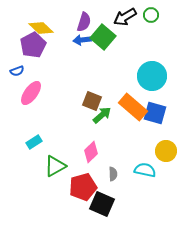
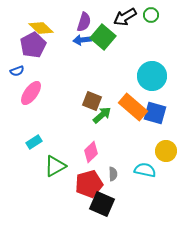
red pentagon: moved 6 px right, 3 px up
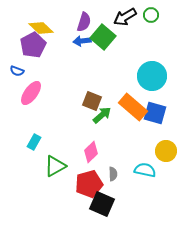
blue arrow: moved 1 px down
blue semicircle: rotated 40 degrees clockwise
cyan rectangle: rotated 28 degrees counterclockwise
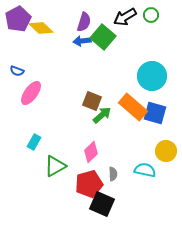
purple pentagon: moved 15 px left, 26 px up
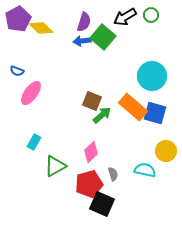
gray semicircle: rotated 16 degrees counterclockwise
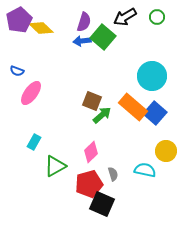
green circle: moved 6 px right, 2 px down
purple pentagon: moved 1 px right, 1 px down
blue square: rotated 25 degrees clockwise
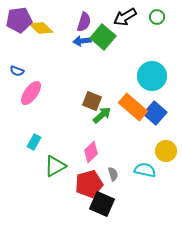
purple pentagon: rotated 20 degrees clockwise
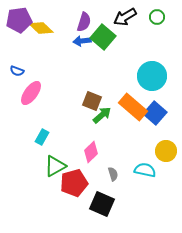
cyan rectangle: moved 8 px right, 5 px up
red pentagon: moved 15 px left, 1 px up
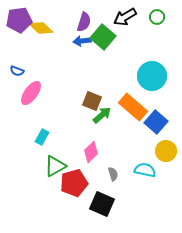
blue square: moved 1 px right, 9 px down
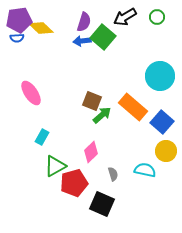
blue semicircle: moved 33 px up; rotated 24 degrees counterclockwise
cyan circle: moved 8 px right
pink ellipse: rotated 70 degrees counterclockwise
blue square: moved 6 px right
